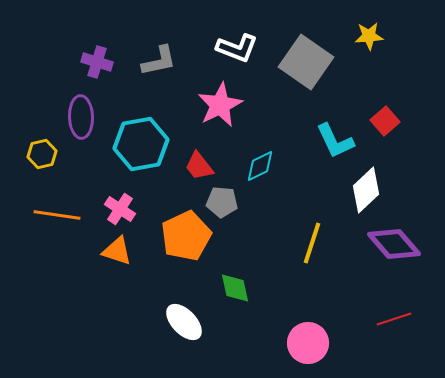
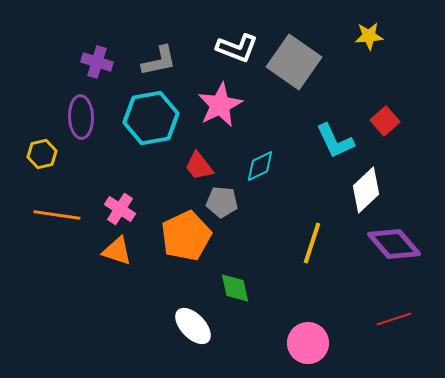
gray square: moved 12 px left
cyan hexagon: moved 10 px right, 26 px up
white ellipse: moved 9 px right, 4 px down
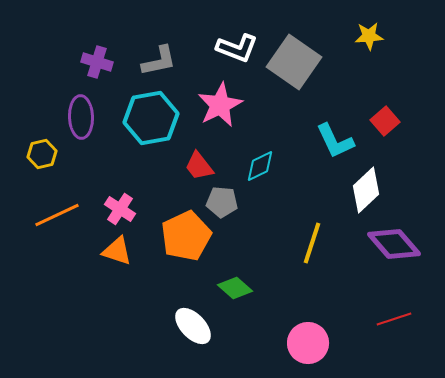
orange line: rotated 33 degrees counterclockwise
green diamond: rotated 36 degrees counterclockwise
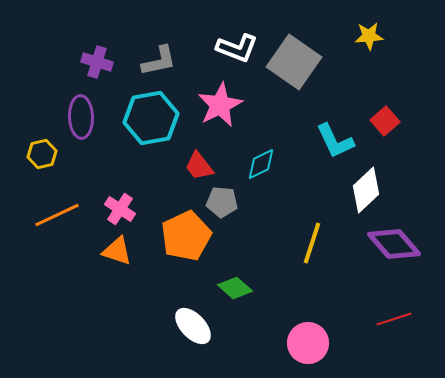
cyan diamond: moved 1 px right, 2 px up
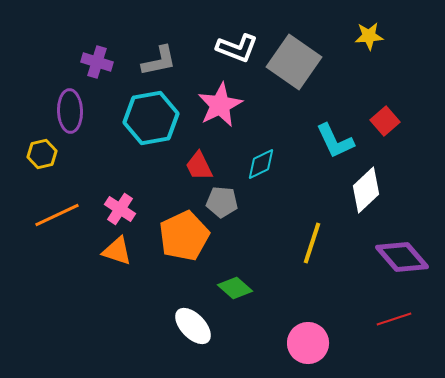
purple ellipse: moved 11 px left, 6 px up
red trapezoid: rotated 12 degrees clockwise
orange pentagon: moved 2 px left
purple diamond: moved 8 px right, 13 px down
